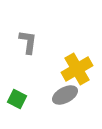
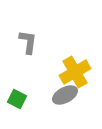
yellow cross: moved 2 px left, 3 px down
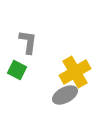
green square: moved 29 px up
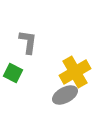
green square: moved 4 px left, 3 px down
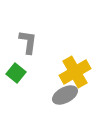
green square: moved 3 px right; rotated 12 degrees clockwise
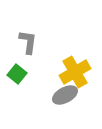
green square: moved 1 px right, 1 px down
